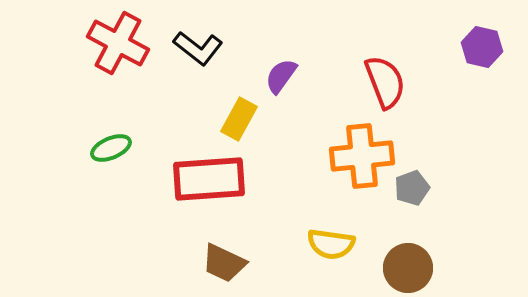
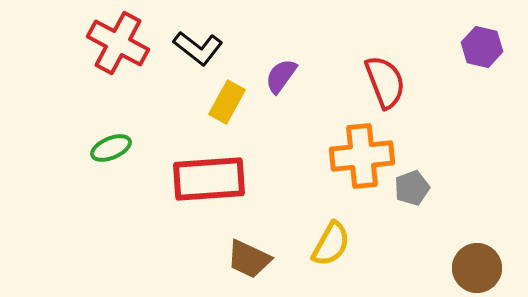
yellow rectangle: moved 12 px left, 17 px up
yellow semicircle: rotated 69 degrees counterclockwise
brown trapezoid: moved 25 px right, 4 px up
brown circle: moved 69 px right
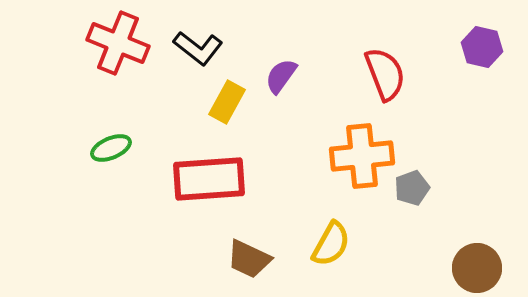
red cross: rotated 6 degrees counterclockwise
red semicircle: moved 8 px up
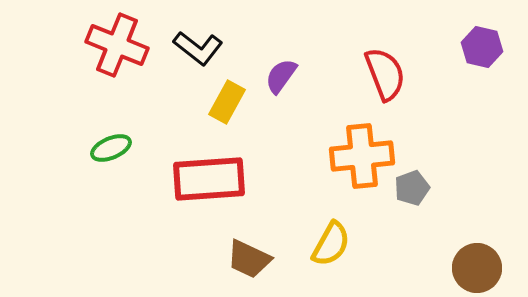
red cross: moved 1 px left, 2 px down
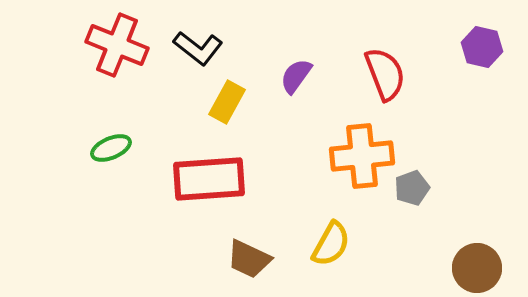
purple semicircle: moved 15 px right
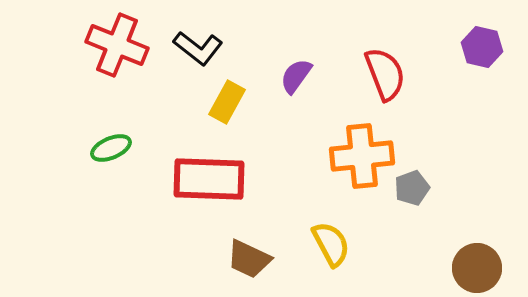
red rectangle: rotated 6 degrees clockwise
yellow semicircle: rotated 57 degrees counterclockwise
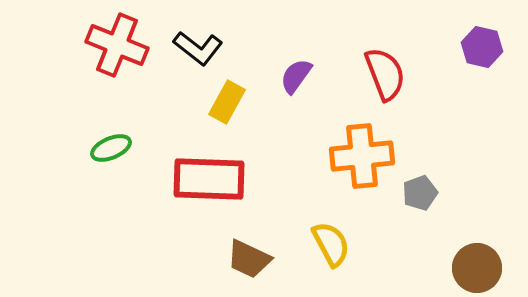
gray pentagon: moved 8 px right, 5 px down
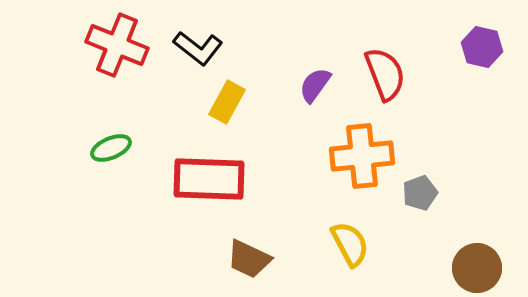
purple semicircle: moved 19 px right, 9 px down
yellow semicircle: moved 19 px right
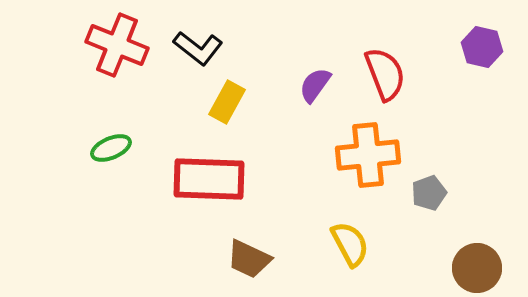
orange cross: moved 6 px right, 1 px up
gray pentagon: moved 9 px right
